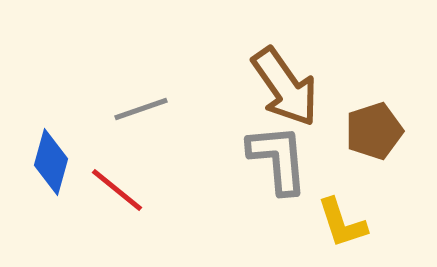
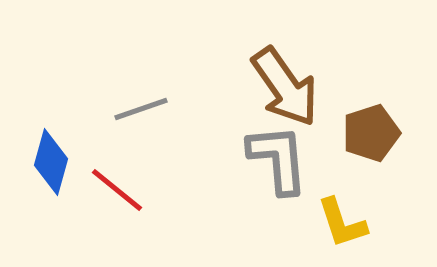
brown pentagon: moved 3 px left, 2 px down
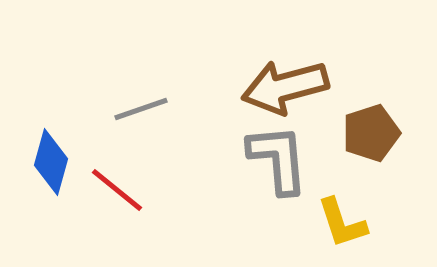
brown arrow: rotated 110 degrees clockwise
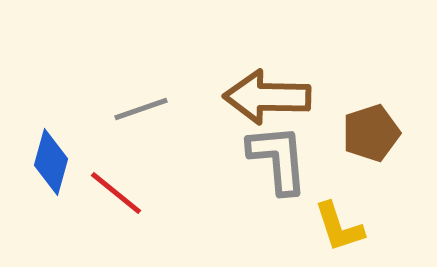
brown arrow: moved 18 px left, 10 px down; rotated 16 degrees clockwise
red line: moved 1 px left, 3 px down
yellow L-shape: moved 3 px left, 4 px down
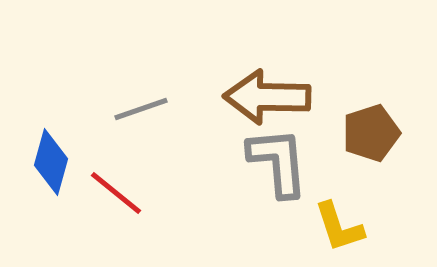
gray L-shape: moved 3 px down
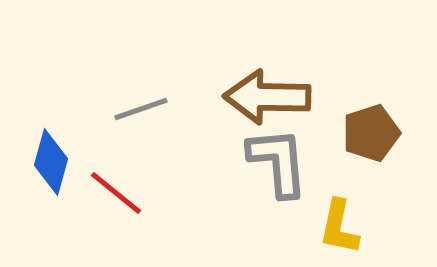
yellow L-shape: rotated 30 degrees clockwise
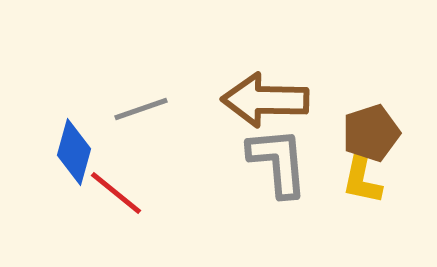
brown arrow: moved 2 px left, 3 px down
blue diamond: moved 23 px right, 10 px up
yellow L-shape: moved 23 px right, 50 px up
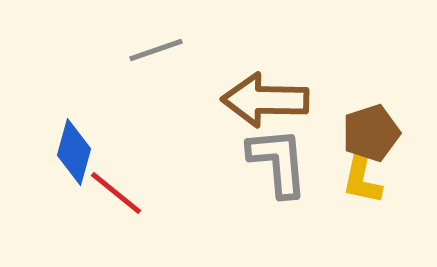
gray line: moved 15 px right, 59 px up
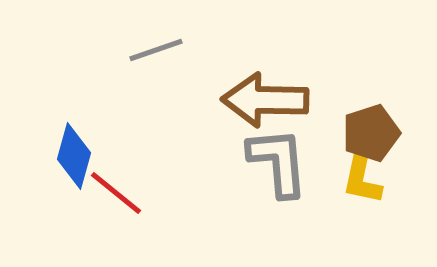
blue diamond: moved 4 px down
